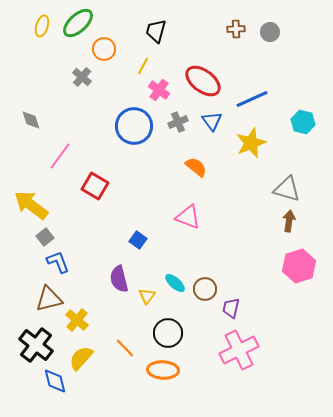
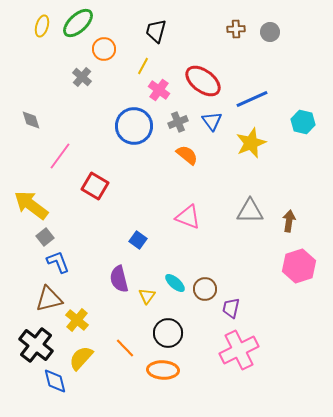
orange semicircle at (196, 167): moved 9 px left, 12 px up
gray triangle at (287, 189): moved 37 px left, 22 px down; rotated 16 degrees counterclockwise
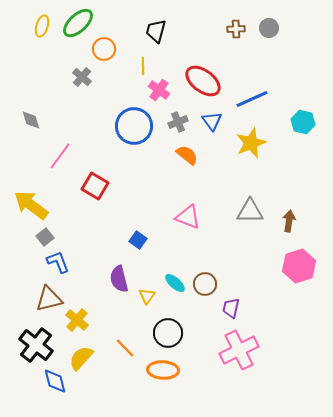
gray circle at (270, 32): moved 1 px left, 4 px up
yellow line at (143, 66): rotated 30 degrees counterclockwise
brown circle at (205, 289): moved 5 px up
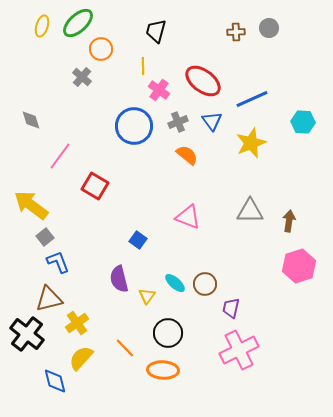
brown cross at (236, 29): moved 3 px down
orange circle at (104, 49): moved 3 px left
cyan hexagon at (303, 122): rotated 10 degrees counterclockwise
yellow cross at (77, 320): moved 3 px down; rotated 15 degrees clockwise
black cross at (36, 345): moved 9 px left, 11 px up
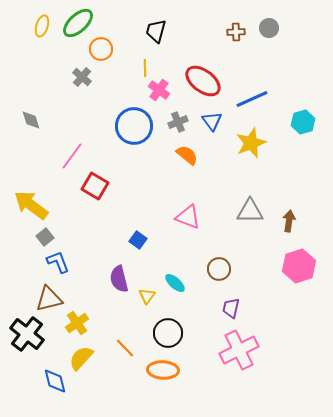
yellow line at (143, 66): moved 2 px right, 2 px down
cyan hexagon at (303, 122): rotated 20 degrees counterclockwise
pink line at (60, 156): moved 12 px right
brown circle at (205, 284): moved 14 px right, 15 px up
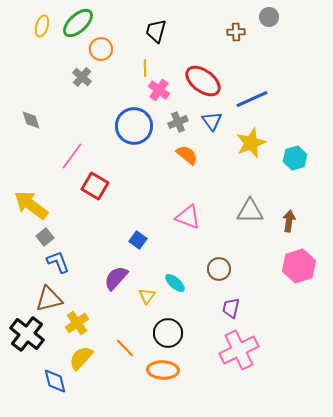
gray circle at (269, 28): moved 11 px up
cyan hexagon at (303, 122): moved 8 px left, 36 px down
purple semicircle at (119, 279): moved 3 px left, 1 px up; rotated 56 degrees clockwise
